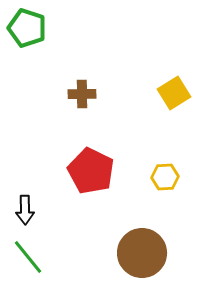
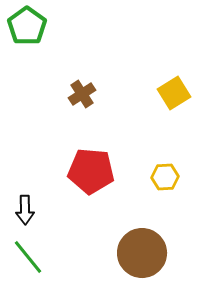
green pentagon: moved 2 px up; rotated 18 degrees clockwise
brown cross: rotated 32 degrees counterclockwise
red pentagon: rotated 21 degrees counterclockwise
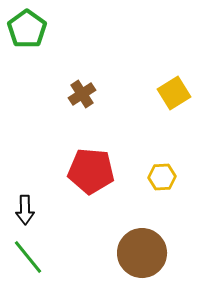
green pentagon: moved 3 px down
yellow hexagon: moved 3 px left
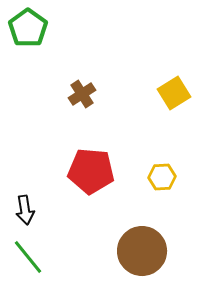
green pentagon: moved 1 px right, 1 px up
black arrow: rotated 8 degrees counterclockwise
brown circle: moved 2 px up
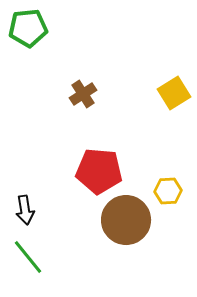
green pentagon: rotated 30 degrees clockwise
brown cross: moved 1 px right
red pentagon: moved 8 px right
yellow hexagon: moved 6 px right, 14 px down
brown circle: moved 16 px left, 31 px up
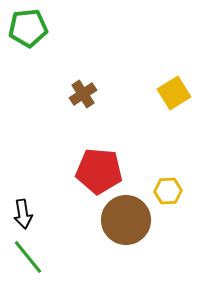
black arrow: moved 2 px left, 4 px down
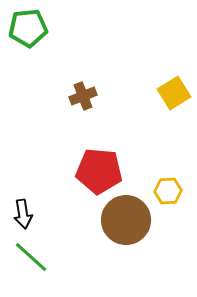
brown cross: moved 2 px down; rotated 12 degrees clockwise
green line: moved 3 px right; rotated 9 degrees counterclockwise
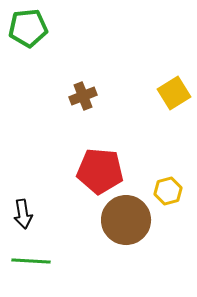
red pentagon: moved 1 px right
yellow hexagon: rotated 12 degrees counterclockwise
green line: moved 4 px down; rotated 39 degrees counterclockwise
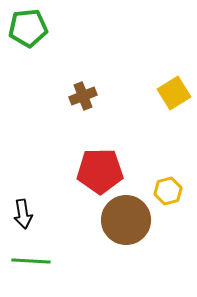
red pentagon: rotated 6 degrees counterclockwise
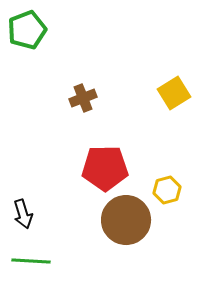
green pentagon: moved 1 px left, 2 px down; rotated 15 degrees counterclockwise
brown cross: moved 2 px down
red pentagon: moved 5 px right, 3 px up
yellow hexagon: moved 1 px left, 1 px up
black arrow: rotated 8 degrees counterclockwise
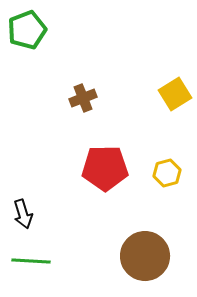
yellow square: moved 1 px right, 1 px down
yellow hexagon: moved 17 px up
brown circle: moved 19 px right, 36 px down
